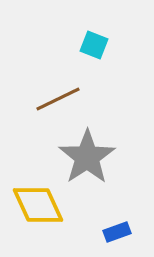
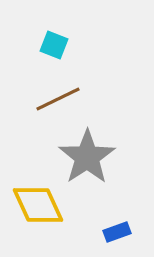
cyan square: moved 40 px left
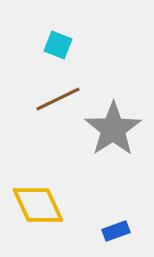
cyan square: moved 4 px right
gray star: moved 26 px right, 28 px up
blue rectangle: moved 1 px left, 1 px up
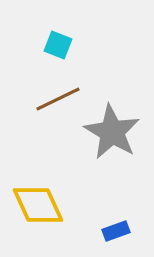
gray star: moved 1 px left, 3 px down; rotated 8 degrees counterclockwise
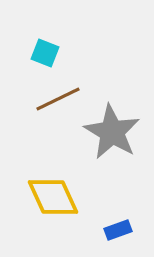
cyan square: moved 13 px left, 8 px down
yellow diamond: moved 15 px right, 8 px up
blue rectangle: moved 2 px right, 1 px up
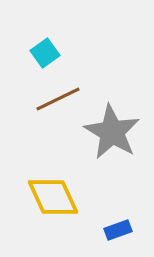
cyan square: rotated 32 degrees clockwise
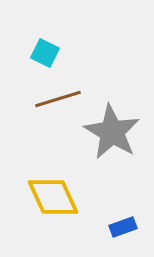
cyan square: rotated 28 degrees counterclockwise
brown line: rotated 9 degrees clockwise
blue rectangle: moved 5 px right, 3 px up
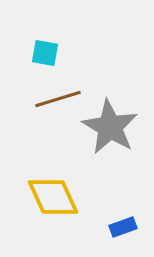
cyan square: rotated 16 degrees counterclockwise
gray star: moved 2 px left, 5 px up
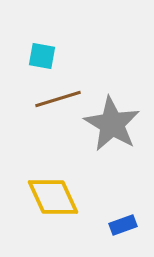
cyan square: moved 3 px left, 3 px down
gray star: moved 2 px right, 3 px up
blue rectangle: moved 2 px up
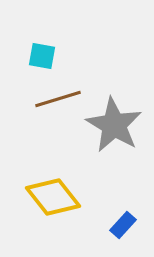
gray star: moved 2 px right, 1 px down
yellow diamond: rotated 14 degrees counterclockwise
blue rectangle: rotated 28 degrees counterclockwise
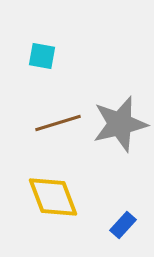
brown line: moved 24 px down
gray star: moved 6 px right, 1 px up; rotated 28 degrees clockwise
yellow diamond: rotated 18 degrees clockwise
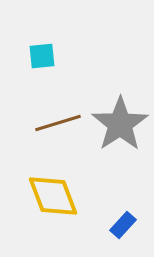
cyan square: rotated 16 degrees counterclockwise
gray star: rotated 20 degrees counterclockwise
yellow diamond: moved 1 px up
